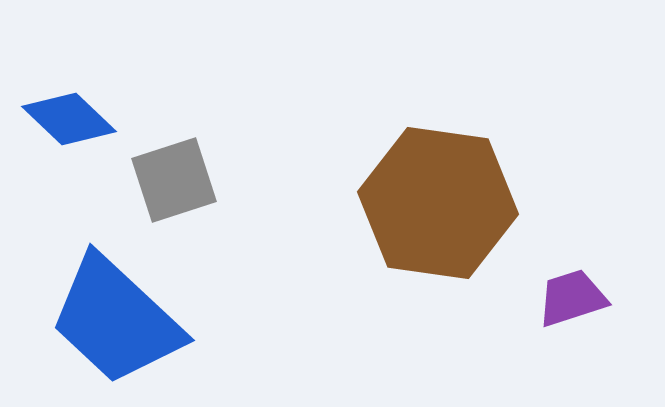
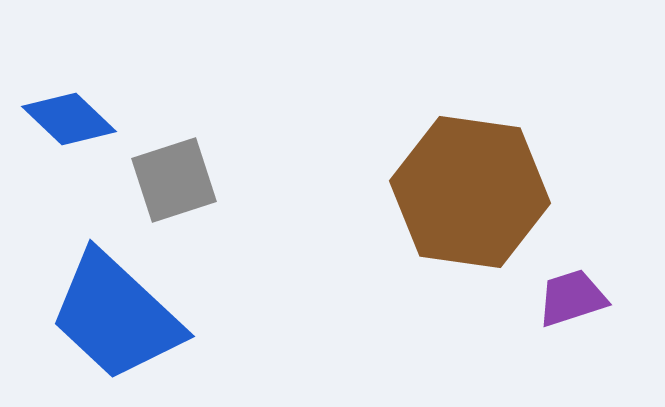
brown hexagon: moved 32 px right, 11 px up
blue trapezoid: moved 4 px up
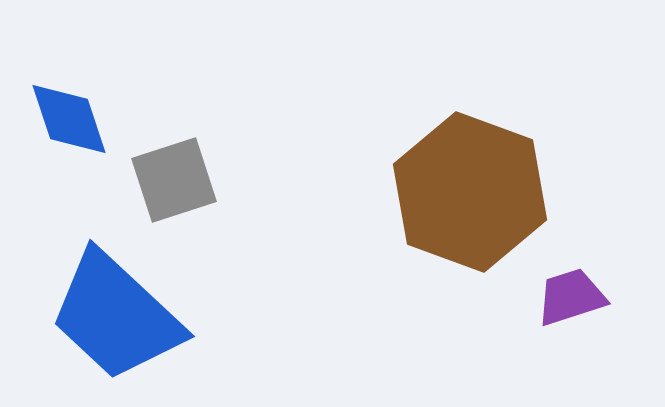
blue diamond: rotated 28 degrees clockwise
brown hexagon: rotated 12 degrees clockwise
purple trapezoid: moved 1 px left, 1 px up
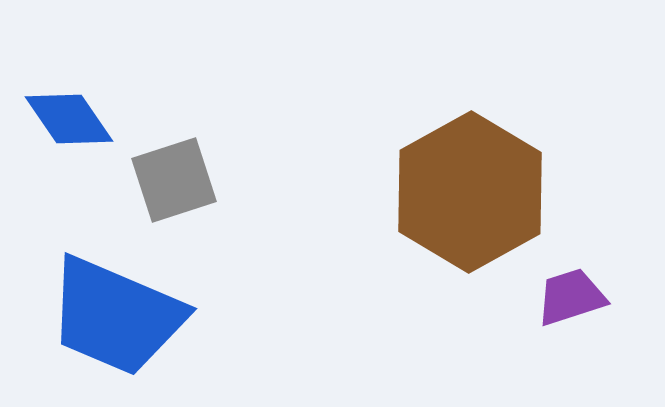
blue diamond: rotated 16 degrees counterclockwise
brown hexagon: rotated 11 degrees clockwise
blue trapezoid: rotated 20 degrees counterclockwise
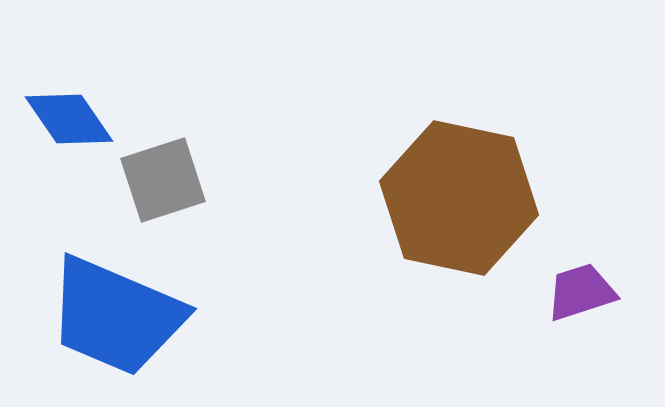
gray square: moved 11 px left
brown hexagon: moved 11 px left, 6 px down; rotated 19 degrees counterclockwise
purple trapezoid: moved 10 px right, 5 px up
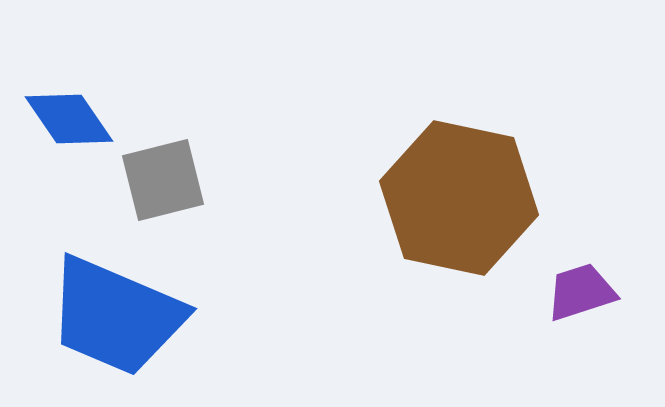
gray square: rotated 4 degrees clockwise
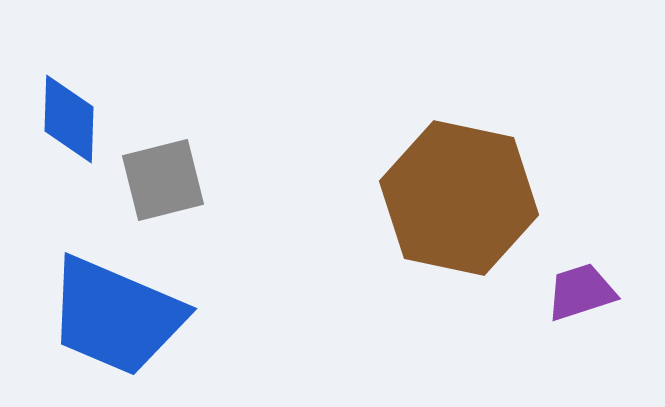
blue diamond: rotated 36 degrees clockwise
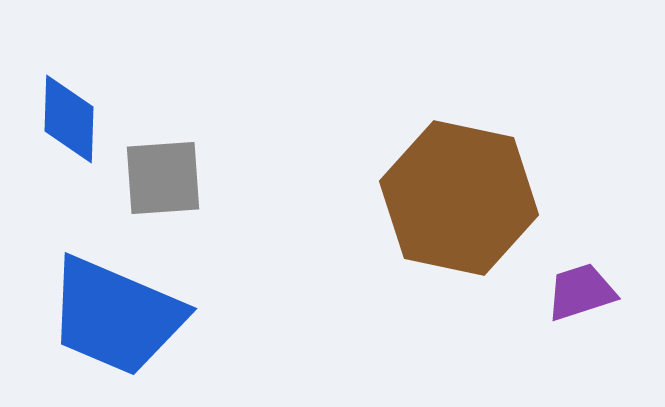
gray square: moved 2 px up; rotated 10 degrees clockwise
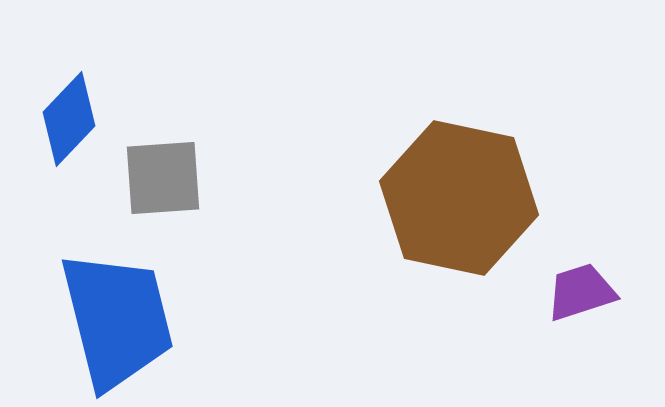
blue diamond: rotated 42 degrees clockwise
blue trapezoid: moved 1 px right, 4 px down; rotated 127 degrees counterclockwise
